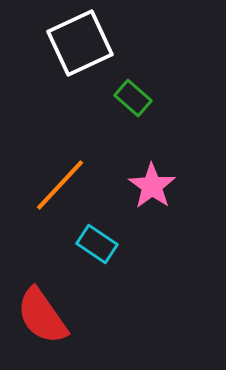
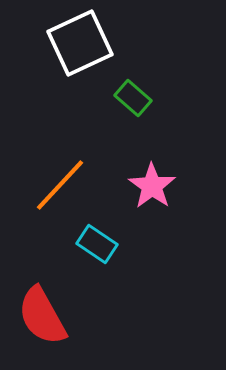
red semicircle: rotated 6 degrees clockwise
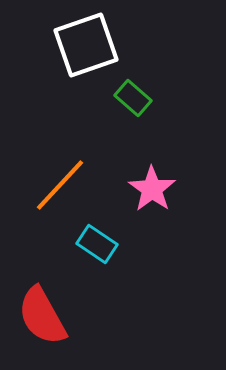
white square: moved 6 px right, 2 px down; rotated 6 degrees clockwise
pink star: moved 3 px down
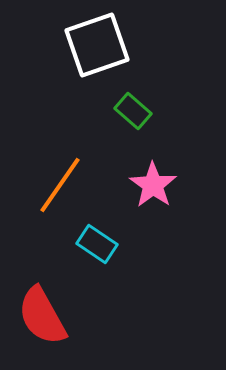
white square: moved 11 px right
green rectangle: moved 13 px down
orange line: rotated 8 degrees counterclockwise
pink star: moved 1 px right, 4 px up
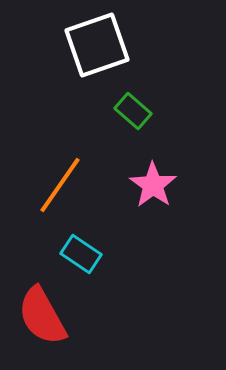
cyan rectangle: moved 16 px left, 10 px down
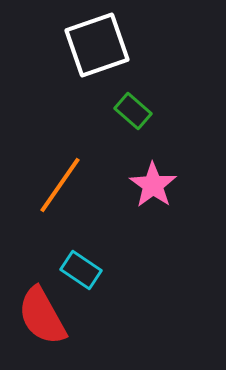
cyan rectangle: moved 16 px down
